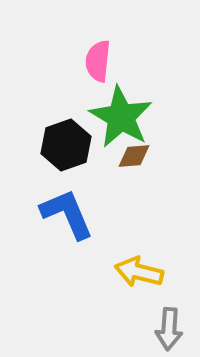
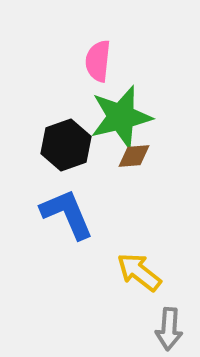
green star: rotated 28 degrees clockwise
yellow arrow: rotated 24 degrees clockwise
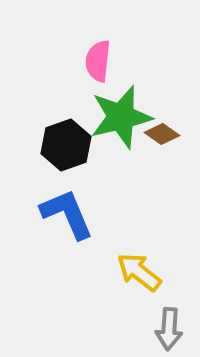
brown diamond: moved 28 px right, 22 px up; rotated 40 degrees clockwise
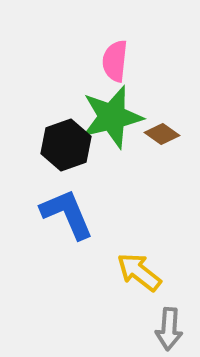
pink semicircle: moved 17 px right
green star: moved 9 px left
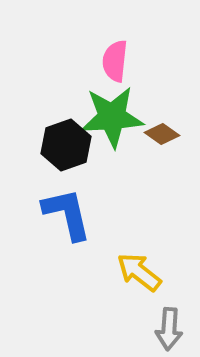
green star: rotated 10 degrees clockwise
blue L-shape: rotated 10 degrees clockwise
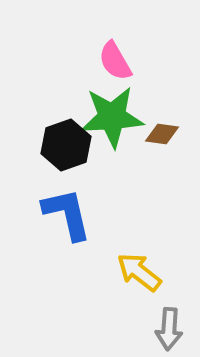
pink semicircle: rotated 36 degrees counterclockwise
brown diamond: rotated 28 degrees counterclockwise
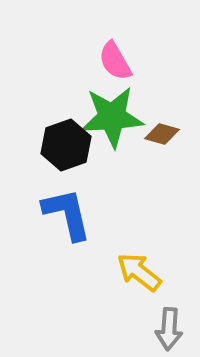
brown diamond: rotated 8 degrees clockwise
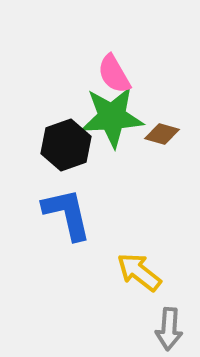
pink semicircle: moved 1 px left, 13 px down
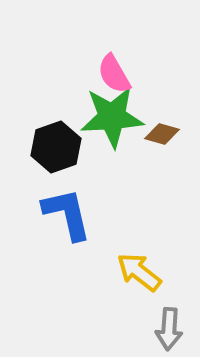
black hexagon: moved 10 px left, 2 px down
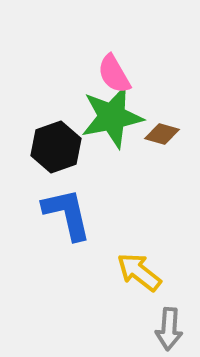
green star: rotated 8 degrees counterclockwise
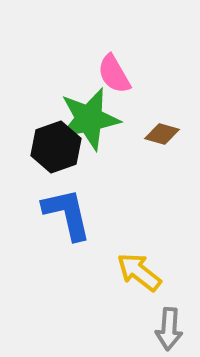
green star: moved 23 px left, 2 px down
